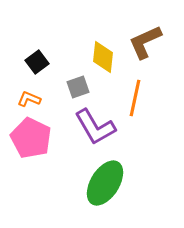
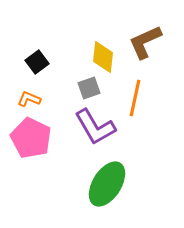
gray square: moved 11 px right, 1 px down
green ellipse: moved 2 px right, 1 px down
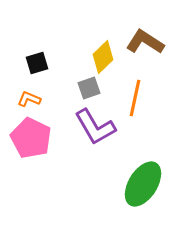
brown L-shape: rotated 57 degrees clockwise
yellow diamond: rotated 40 degrees clockwise
black square: moved 1 px down; rotated 20 degrees clockwise
green ellipse: moved 36 px right
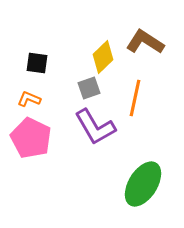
black square: rotated 25 degrees clockwise
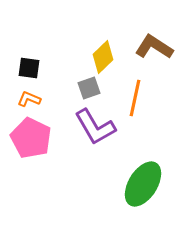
brown L-shape: moved 9 px right, 5 px down
black square: moved 8 px left, 5 px down
